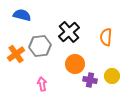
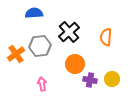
blue semicircle: moved 12 px right, 2 px up; rotated 18 degrees counterclockwise
yellow circle: moved 3 px down
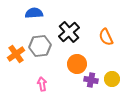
orange semicircle: rotated 30 degrees counterclockwise
orange circle: moved 2 px right
purple cross: moved 1 px right
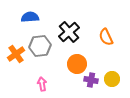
blue semicircle: moved 4 px left, 4 px down
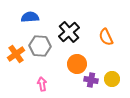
gray hexagon: rotated 10 degrees clockwise
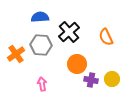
blue semicircle: moved 10 px right
gray hexagon: moved 1 px right, 1 px up
